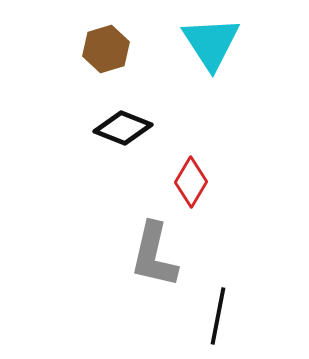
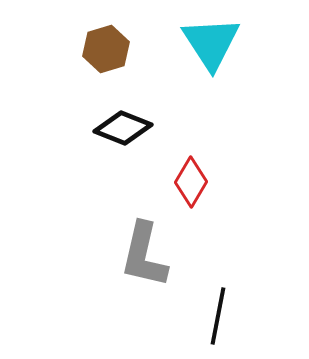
gray L-shape: moved 10 px left
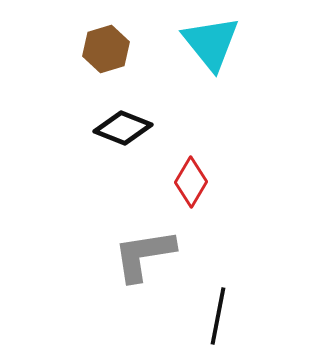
cyan triangle: rotated 6 degrees counterclockwise
gray L-shape: rotated 68 degrees clockwise
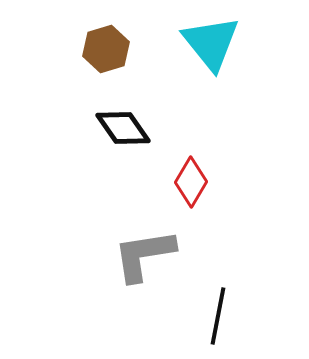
black diamond: rotated 34 degrees clockwise
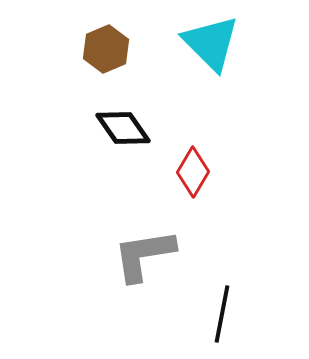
cyan triangle: rotated 6 degrees counterclockwise
brown hexagon: rotated 6 degrees counterclockwise
red diamond: moved 2 px right, 10 px up
black line: moved 4 px right, 2 px up
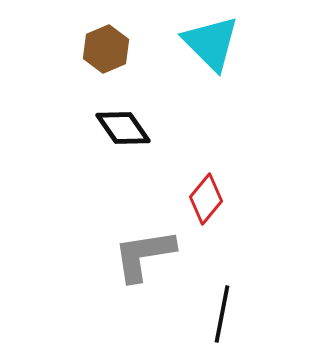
red diamond: moved 13 px right, 27 px down; rotated 9 degrees clockwise
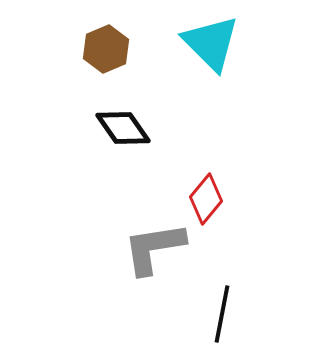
gray L-shape: moved 10 px right, 7 px up
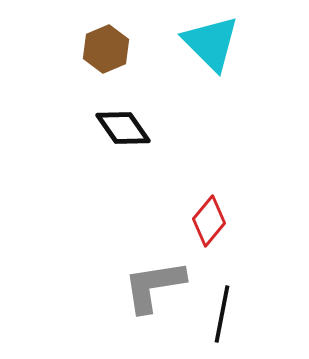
red diamond: moved 3 px right, 22 px down
gray L-shape: moved 38 px down
